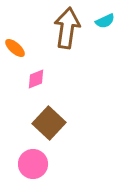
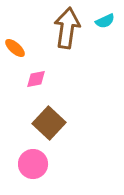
pink diamond: rotated 10 degrees clockwise
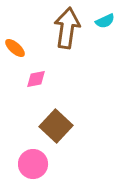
brown square: moved 7 px right, 3 px down
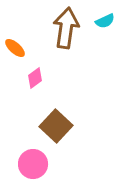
brown arrow: moved 1 px left
pink diamond: moved 1 px left, 1 px up; rotated 25 degrees counterclockwise
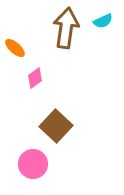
cyan semicircle: moved 2 px left
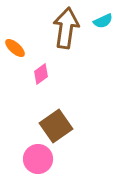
pink diamond: moved 6 px right, 4 px up
brown square: rotated 12 degrees clockwise
pink circle: moved 5 px right, 5 px up
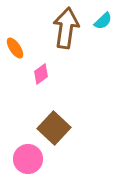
cyan semicircle: rotated 18 degrees counterclockwise
orange ellipse: rotated 15 degrees clockwise
brown square: moved 2 px left, 2 px down; rotated 12 degrees counterclockwise
pink circle: moved 10 px left
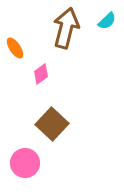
cyan semicircle: moved 4 px right
brown arrow: rotated 6 degrees clockwise
brown square: moved 2 px left, 4 px up
pink circle: moved 3 px left, 4 px down
